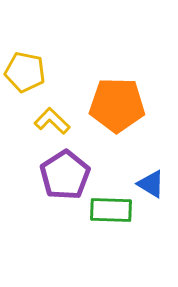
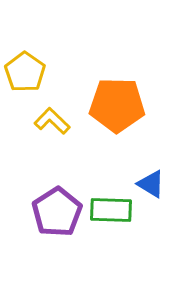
yellow pentagon: rotated 24 degrees clockwise
purple pentagon: moved 8 px left, 37 px down
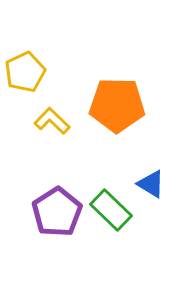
yellow pentagon: rotated 12 degrees clockwise
green rectangle: rotated 42 degrees clockwise
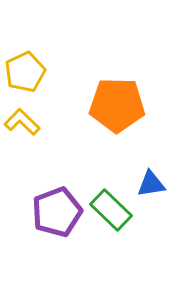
yellow L-shape: moved 30 px left, 1 px down
blue triangle: rotated 40 degrees counterclockwise
purple pentagon: rotated 12 degrees clockwise
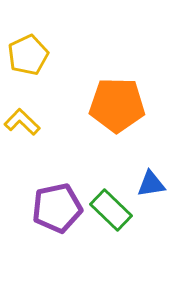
yellow pentagon: moved 3 px right, 17 px up
purple pentagon: moved 4 px up; rotated 9 degrees clockwise
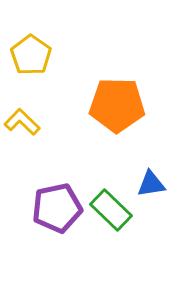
yellow pentagon: moved 3 px right; rotated 12 degrees counterclockwise
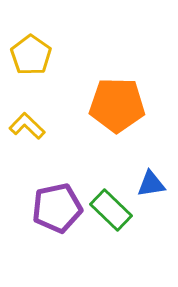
yellow L-shape: moved 5 px right, 4 px down
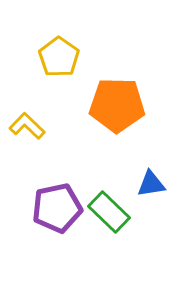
yellow pentagon: moved 28 px right, 2 px down
green rectangle: moved 2 px left, 2 px down
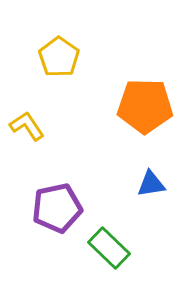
orange pentagon: moved 28 px right, 1 px down
yellow L-shape: rotated 12 degrees clockwise
green rectangle: moved 36 px down
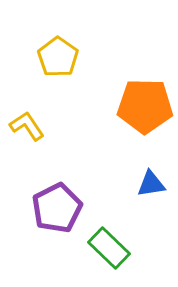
yellow pentagon: moved 1 px left
purple pentagon: rotated 15 degrees counterclockwise
